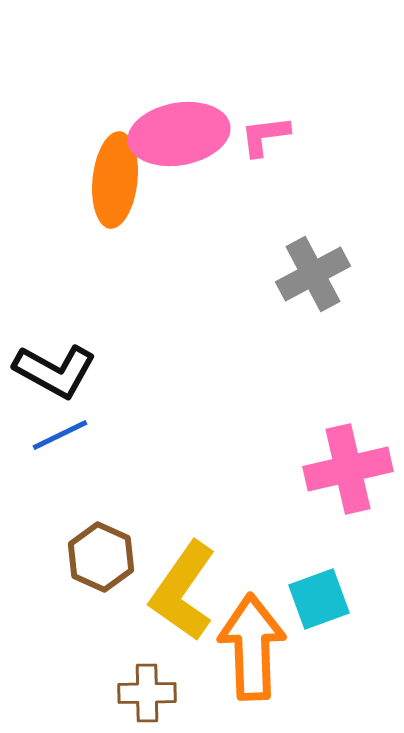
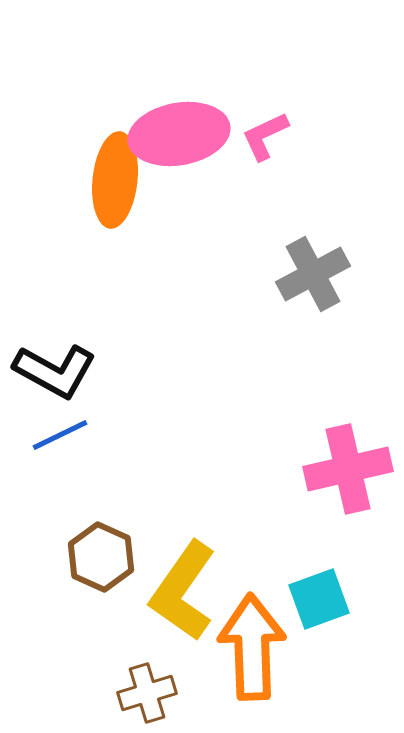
pink L-shape: rotated 18 degrees counterclockwise
brown cross: rotated 16 degrees counterclockwise
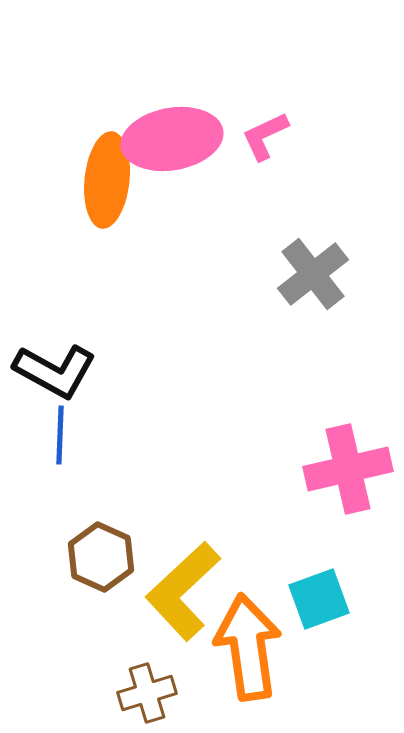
pink ellipse: moved 7 px left, 5 px down
orange ellipse: moved 8 px left
gray cross: rotated 10 degrees counterclockwise
blue line: rotated 62 degrees counterclockwise
yellow L-shape: rotated 12 degrees clockwise
orange arrow: moved 4 px left; rotated 6 degrees counterclockwise
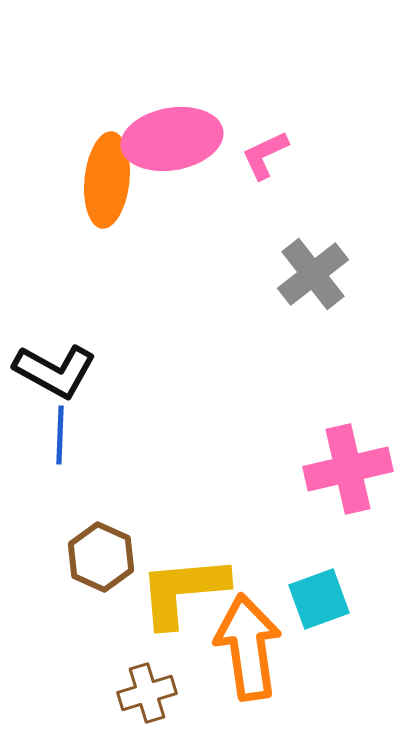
pink L-shape: moved 19 px down
yellow L-shape: rotated 38 degrees clockwise
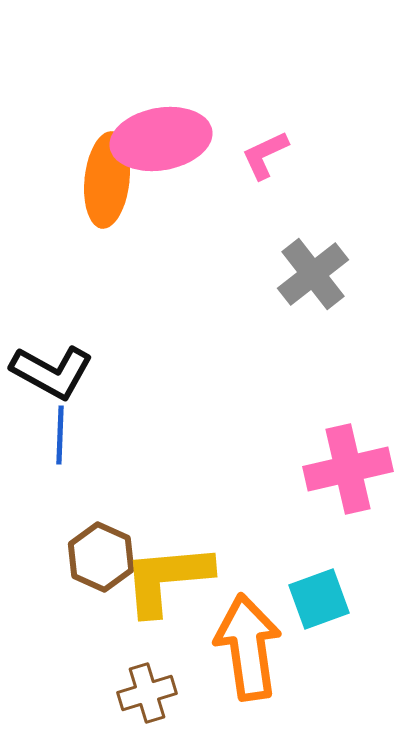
pink ellipse: moved 11 px left
black L-shape: moved 3 px left, 1 px down
yellow L-shape: moved 16 px left, 12 px up
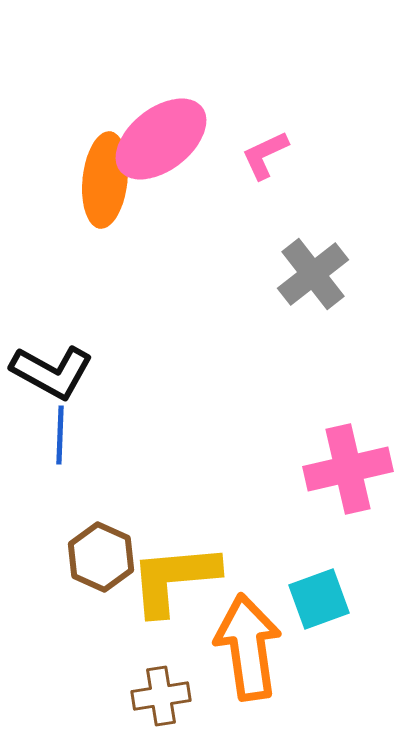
pink ellipse: rotated 28 degrees counterclockwise
orange ellipse: moved 2 px left
yellow L-shape: moved 7 px right
brown cross: moved 14 px right, 3 px down; rotated 8 degrees clockwise
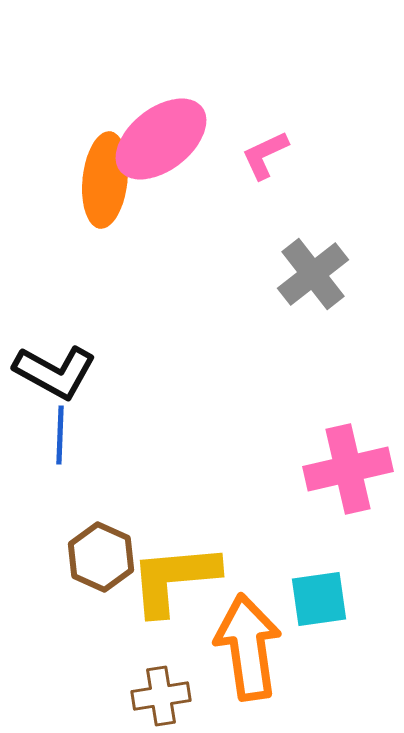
black L-shape: moved 3 px right
cyan square: rotated 12 degrees clockwise
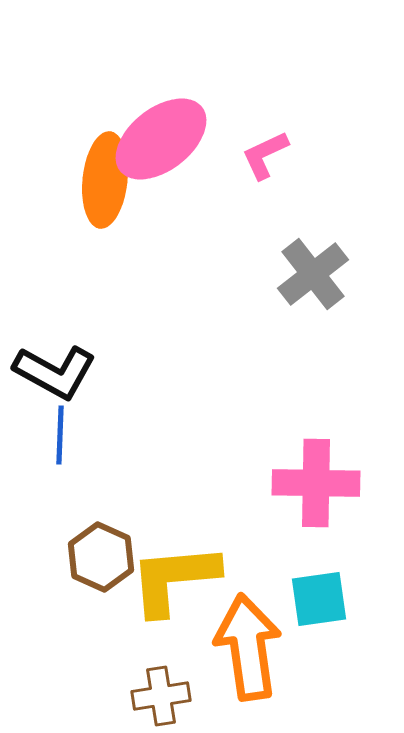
pink cross: moved 32 px left, 14 px down; rotated 14 degrees clockwise
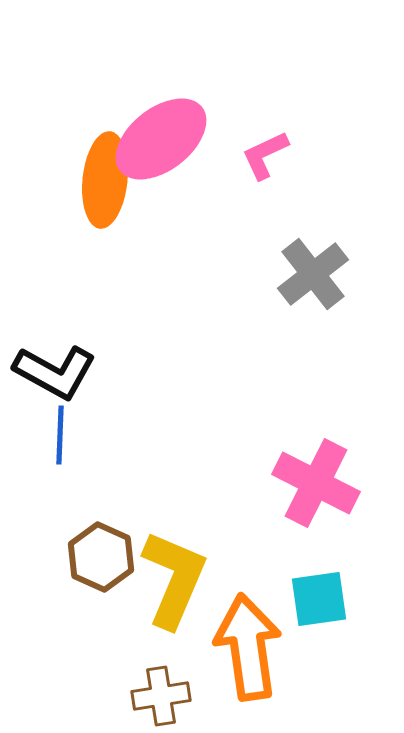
pink cross: rotated 26 degrees clockwise
yellow L-shape: rotated 118 degrees clockwise
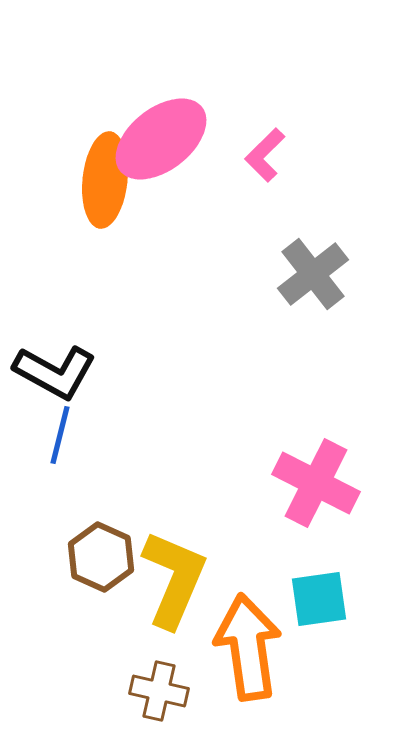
pink L-shape: rotated 20 degrees counterclockwise
blue line: rotated 12 degrees clockwise
brown cross: moved 2 px left, 5 px up; rotated 22 degrees clockwise
